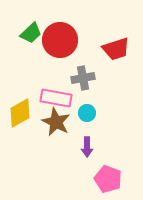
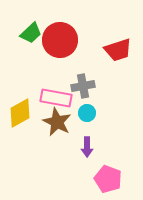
red trapezoid: moved 2 px right, 1 px down
gray cross: moved 8 px down
brown star: moved 1 px right
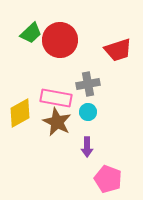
gray cross: moved 5 px right, 2 px up
cyan circle: moved 1 px right, 1 px up
